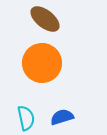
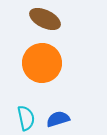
brown ellipse: rotated 12 degrees counterclockwise
blue semicircle: moved 4 px left, 2 px down
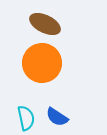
brown ellipse: moved 5 px down
blue semicircle: moved 1 px left, 2 px up; rotated 130 degrees counterclockwise
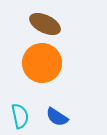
cyan semicircle: moved 6 px left, 2 px up
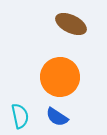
brown ellipse: moved 26 px right
orange circle: moved 18 px right, 14 px down
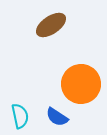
brown ellipse: moved 20 px left, 1 px down; rotated 60 degrees counterclockwise
orange circle: moved 21 px right, 7 px down
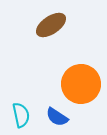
cyan semicircle: moved 1 px right, 1 px up
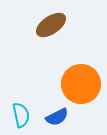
blue semicircle: rotated 60 degrees counterclockwise
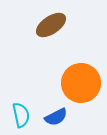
orange circle: moved 1 px up
blue semicircle: moved 1 px left
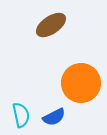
blue semicircle: moved 2 px left
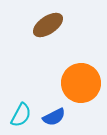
brown ellipse: moved 3 px left
cyan semicircle: rotated 40 degrees clockwise
